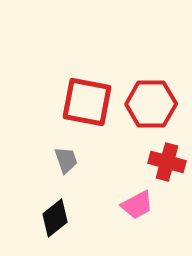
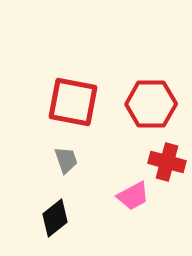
red square: moved 14 px left
pink trapezoid: moved 4 px left, 9 px up
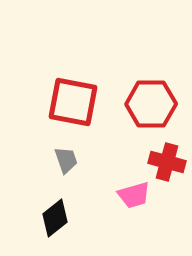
pink trapezoid: moved 1 px right, 1 px up; rotated 12 degrees clockwise
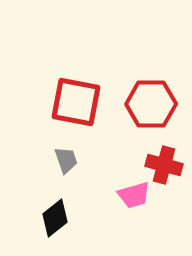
red square: moved 3 px right
red cross: moved 3 px left, 3 px down
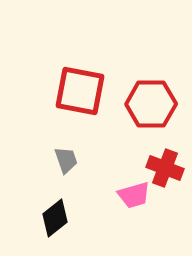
red square: moved 4 px right, 11 px up
red cross: moved 1 px right, 3 px down; rotated 6 degrees clockwise
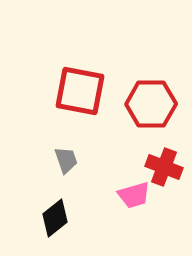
red cross: moved 1 px left, 1 px up
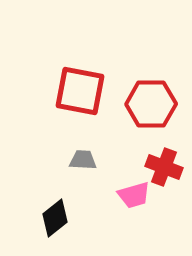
gray trapezoid: moved 17 px right; rotated 68 degrees counterclockwise
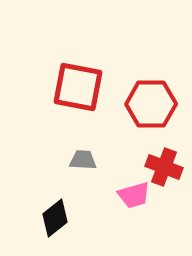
red square: moved 2 px left, 4 px up
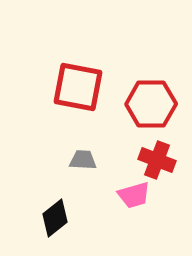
red cross: moved 7 px left, 7 px up
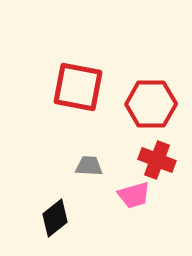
gray trapezoid: moved 6 px right, 6 px down
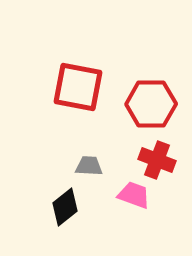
pink trapezoid: rotated 144 degrees counterclockwise
black diamond: moved 10 px right, 11 px up
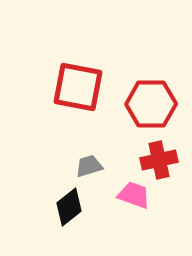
red cross: moved 2 px right; rotated 33 degrees counterclockwise
gray trapezoid: rotated 20 degrees counterclockwise
black diamond: moved 4 px right
